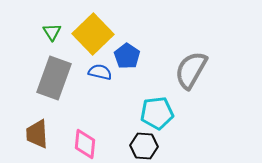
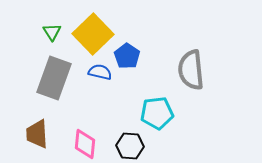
gray semicircle: rotated 36 degrees counterclockwise
black hexagon: moved 14 px left
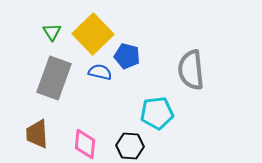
blue pentagon: rotated 20 degrees counterclockwise
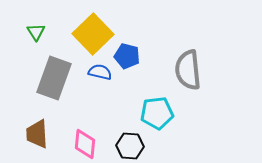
green triangle: moved 16 px left
gray semicircle: moved 3 px left
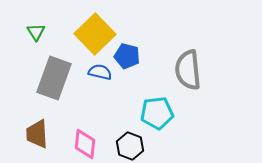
yellow square: moved 2 px right
black hexagon: rotated 16 degrees clockwise
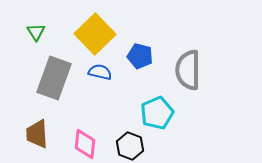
blue pentagon: moved 13 px right
gray semicircle: rotated 6 degrees clockwise
cyan pentagon: rotated 16 degrees counterclockwise
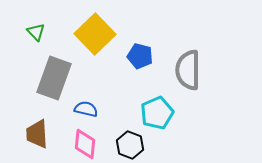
green triangle: rotated 12 degrees counterclockwise
blue semicircle: moved 14 px left, 37 px down
black hexagon: moved 1 px up
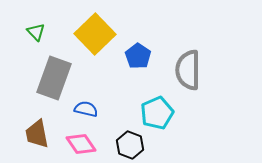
blue pentagon: moved 2 px left; rotated 20 degrees clockwise
brown trapezoid: rotated 8 degrees counterclockwise
pink diamond: moved 4 px left; rotated 40 degrees counterclockwise
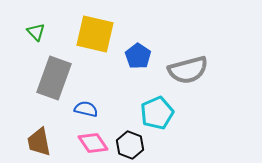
yellow square: rotated 33 degrees counterclockwise
gray semicircle: rotated 105 degrees counterclockwise
brown trapezoid: moved 2 px right, 8 px down
pink diamond: moved 12 px right, 1 px up
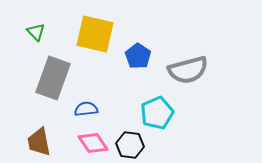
gray rectangle: moved 1 px left
blue semicircle: rotated 20 degrees counterclockwise
black hexagon: rotated 12 degrees counterclockwise
